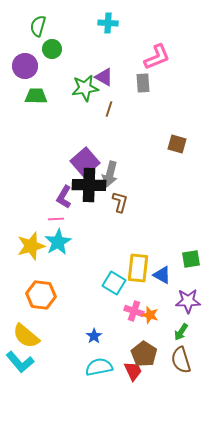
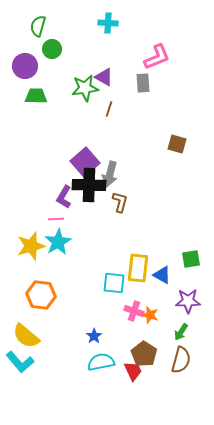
cyan square: rotated 25 degrees counterclockwise
brown semicircle: rotated 148 degrees counterclockwise
cyan semicircle: moved 2 px right, 5 px up
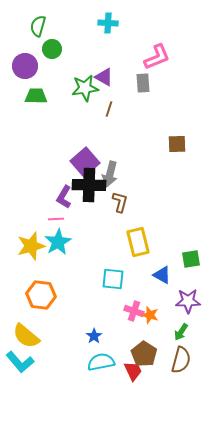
brown square: rotated 18 degrees counterclockwise
yellow rectangle: moved 26 px up; rotated 20 degrees counterclockwise
cyan square: moved 1 px left, 4 px up
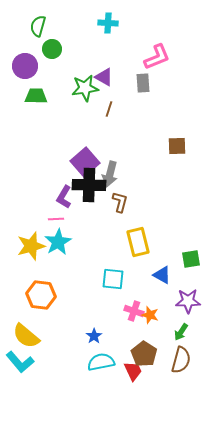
brown square: moved 2 px down
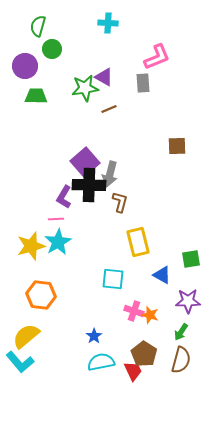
brown line: rotated 49 degrees clockwise
yellow semicircle: rotated 100 degrees clockwise
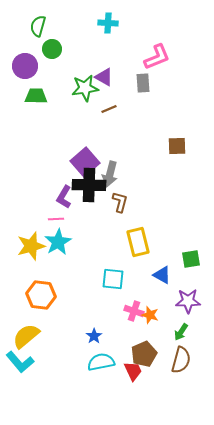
brown pentagon: rotated 15 degrees clockwise
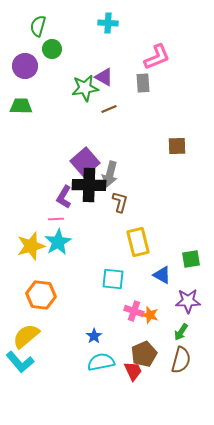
green trapezoid: moved 15 px left, 10 px down
